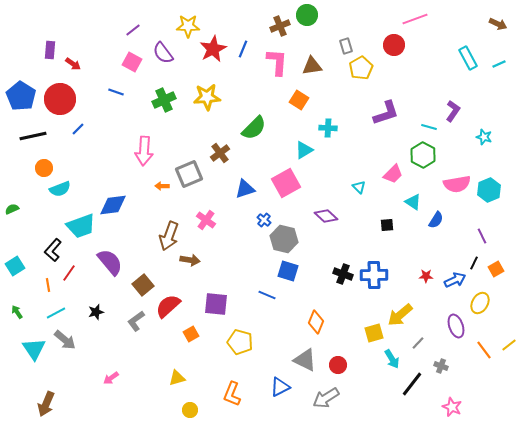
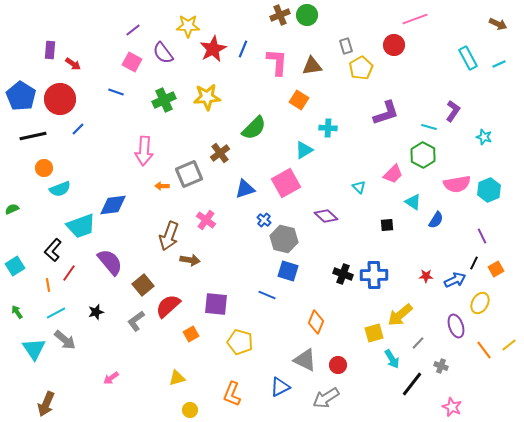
brown cross at (280, 26): moved 11 px up
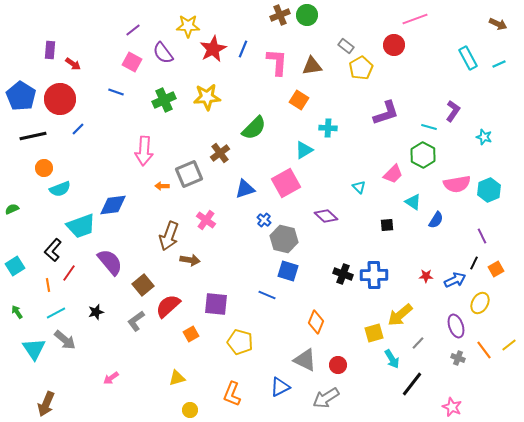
gray rectangle at (346, 46): rotated 35 degrees counterclockwise
gray cross at (441, 366): moved 17 px right, 8 px up
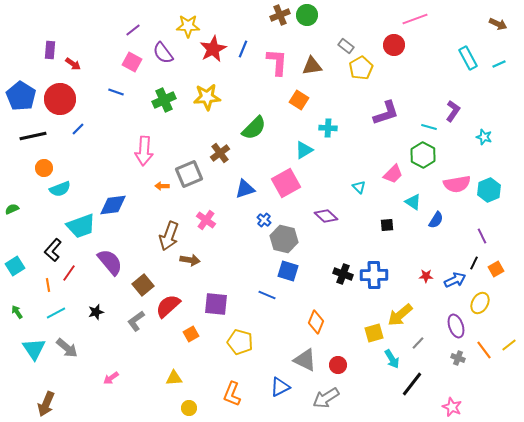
gray arrow at (65, 340): moved 2 px right, 8 px down
yellow triangle at (177, 378): moved 3 px left; rotated 12 degrees clockwise
yellow circle at (190, 410): moved 1 px left, 2 px up
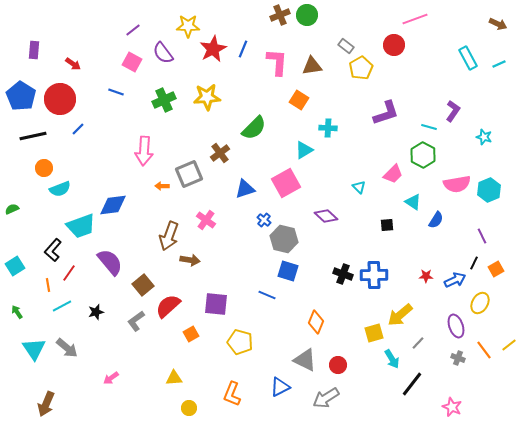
purple rectangle at (50, 50): moved 16 px left
cyan line at (56, 313): moved 6 px right, 7 px up
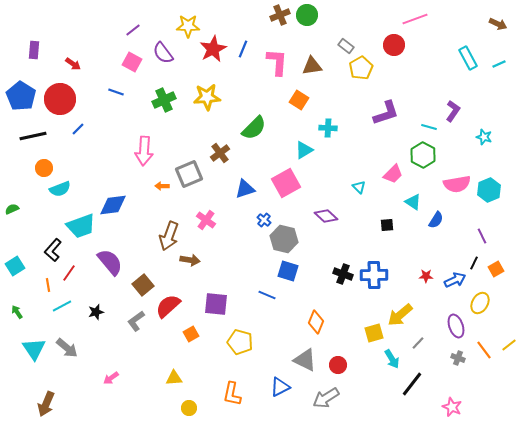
orange L-shape at (232, 394): rotated 10 degrees counterclockwise
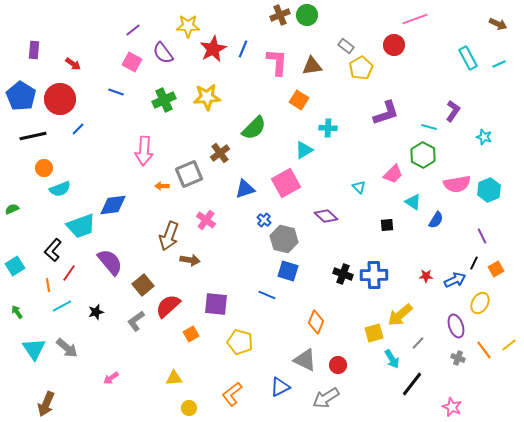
orange L-shape at (232, 394): rotated 40 degrees clockwise
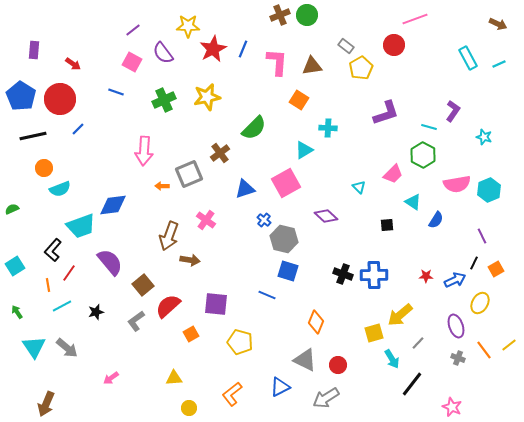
yellow star at (207, 97): rotated 8 degrees counterclockwise
cyan triangle at (34, 349): moved 2 px up
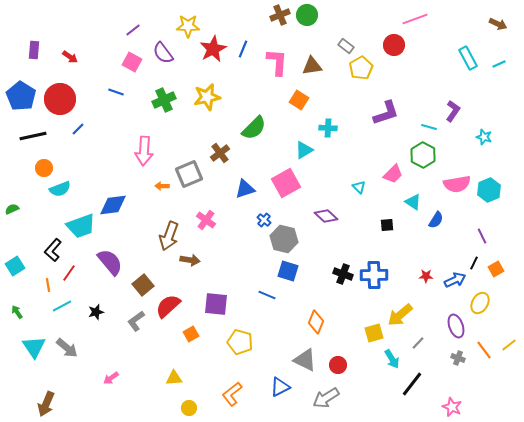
red arrow at (73, 64): moved 3 px left, 7 px up
